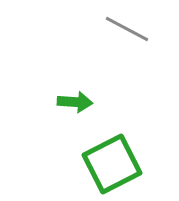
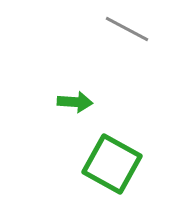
green square: rotated 34 degrees counterclockwise
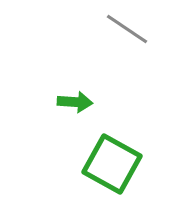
gray line: rotated 6 degrees clockwise
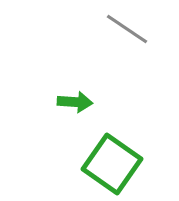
green square: rotated 6 degrees clockwise
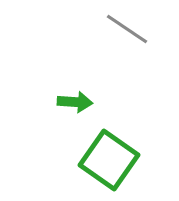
green square: moved 3 px left, 4 px up
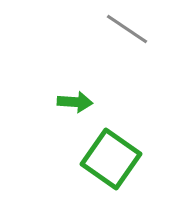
green square: moved 2 px right, 1 px up
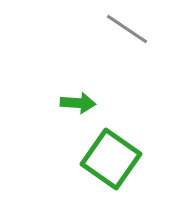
green arrow: moved 3 px right, 1 px down
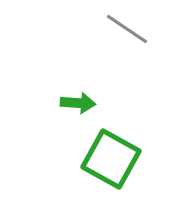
green square: rotated 6 degrees counterclockwise
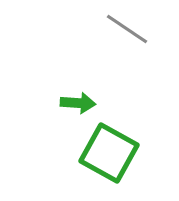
green square: moved 2 px left, 6 px up
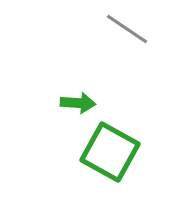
green square: moved 1 px right, 1 px up
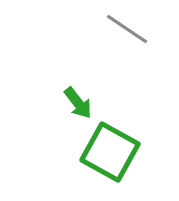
green arrow: rotated 48 degrees clockwise
